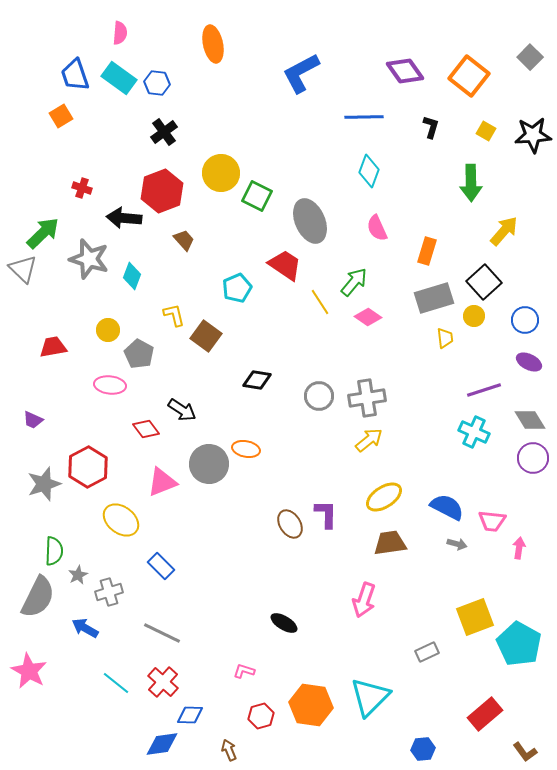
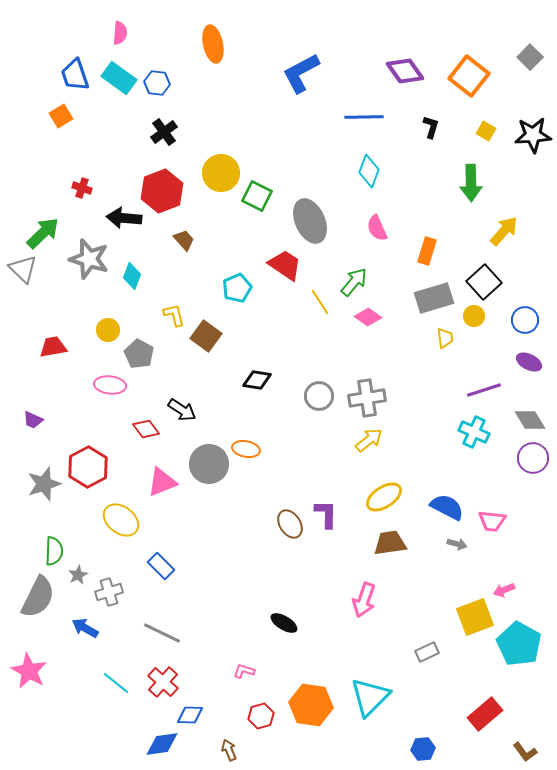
pink arrow at (519, 548): moved 15 px left, 42 px down; rotated 120 degrees counterclockwise
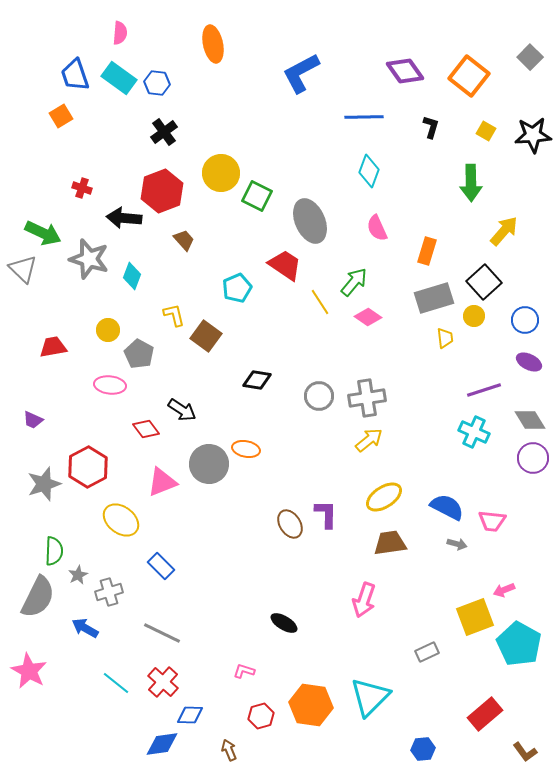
green arrow at (43, 233): rotated 69 degrees clockwise
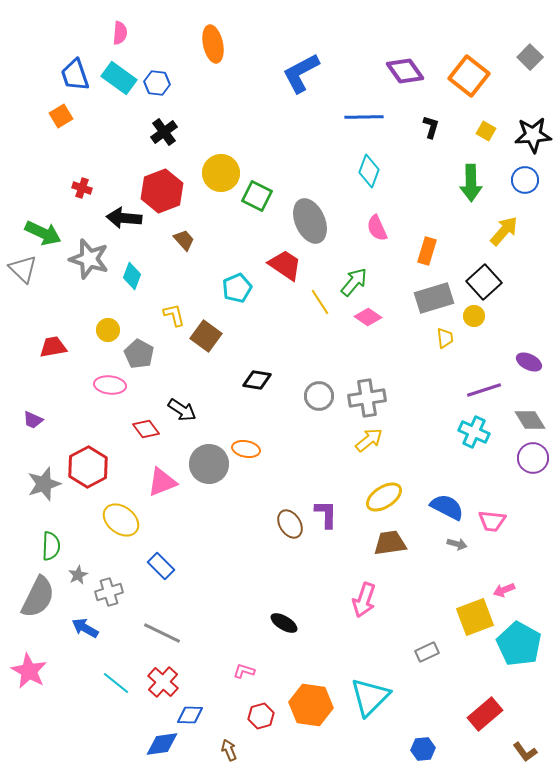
blue circle at (525, 320): moved 140 px up
green semicircle at (54, 551): moved 3 px left, 5 px up
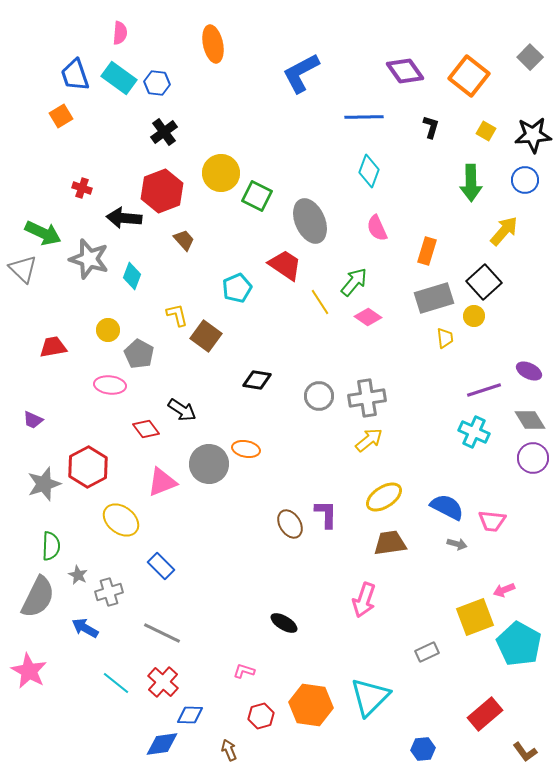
yellow L-shape at (174, 315): moved 3 px right
purple ellipse at (529, 362): moved 9 px down
gray star at (78, 575): rotated 18 degrees counterclockwise
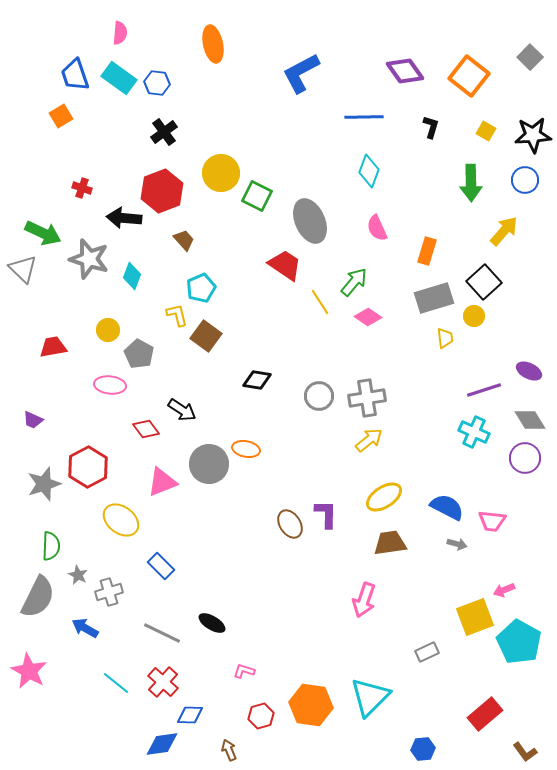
cyan pentagon at (237, 288): moved 36 px left
purple circle at (533, 458): moved 8 px left
black ellipse at (284, 623): moved 72 px left
cyan pentagon at (519, 644): moved 2 px up
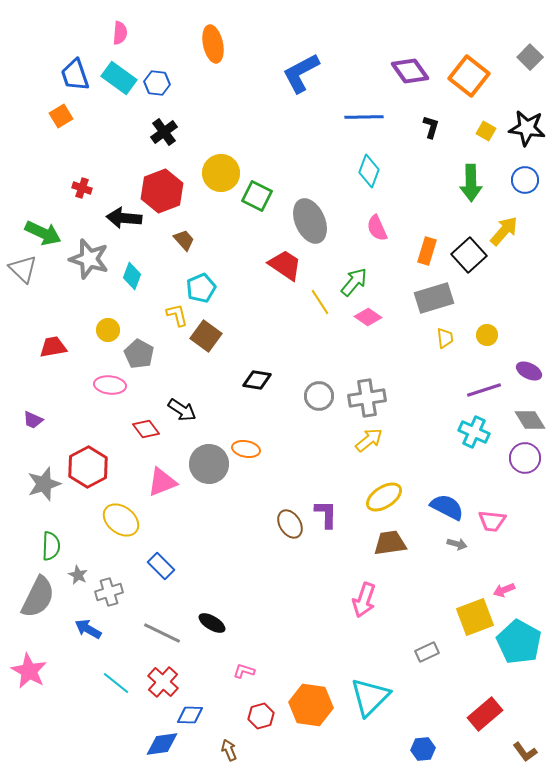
purple diamond at (405, 71): moved 5 px right
black star at (533, 135): moved 6 px left, 7 px up; rotated 12 degrees clockwise
black square at (484, 282): moved 15 px left, 27 px up
yellow circle at (474, 316): moved 13 px right, 19 px down
blue arrow at (85, 628): moved 3 px right, 1 px down
